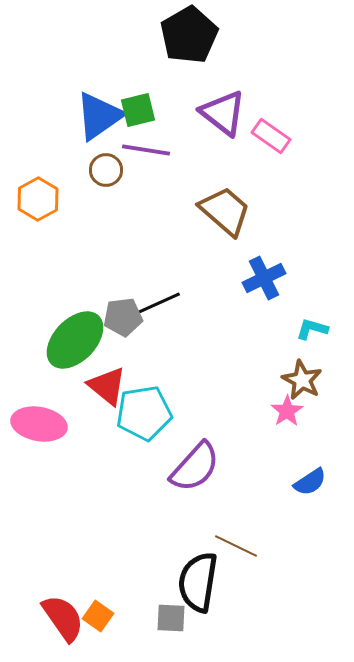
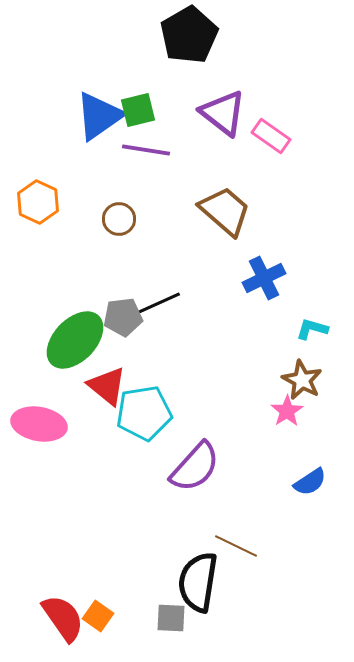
brown circle: moved 13 px right, 49 px down
orange hexagon: moved 3 px down; rotated 6 degrees counterclockwise
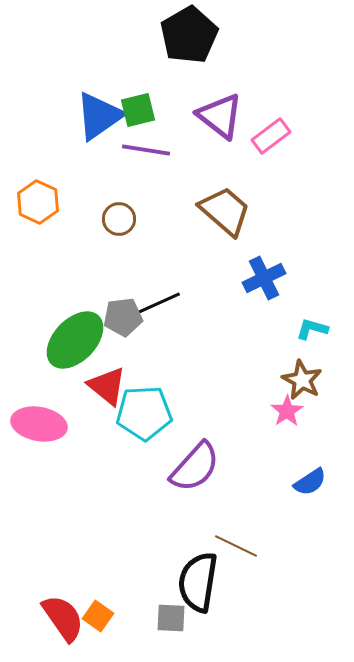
purple triangle: moved 3 px left, 3 px down
pink rectangle: rotated 72 degrees counterclockwise
cyan pentagon: rotated 6 degrees clockwise
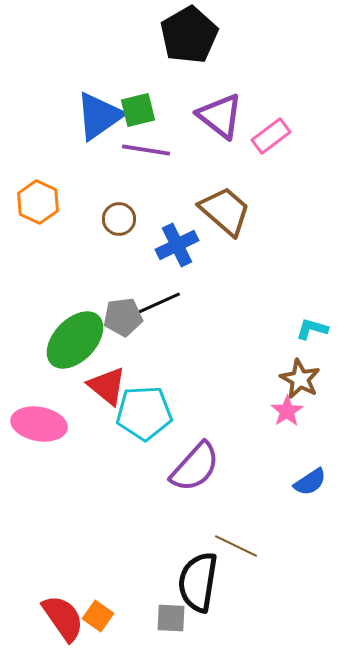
blue cross: moved 87 px left, 33 px up
brown star: moved 2 px left, 1 px up
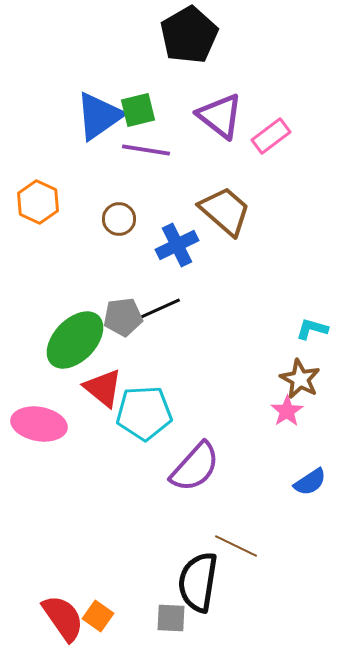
black line: moved 6 px down
red triangle: moved 4 px left, 2 px down
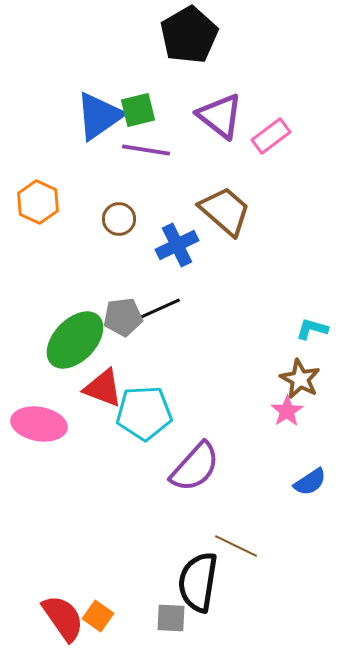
red triangle: rotated 18 degrees counterclockwise
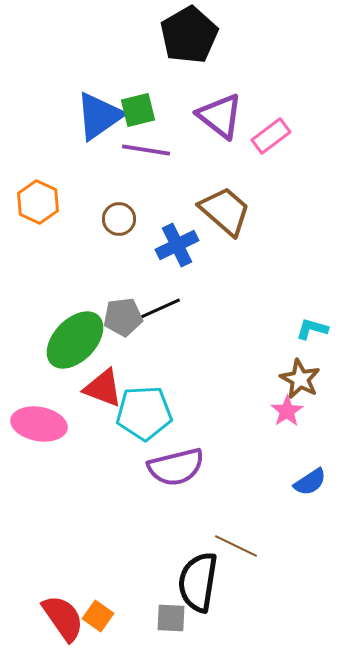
purple semicircle: moved 19 px left; rotated 34 degrees clockwise
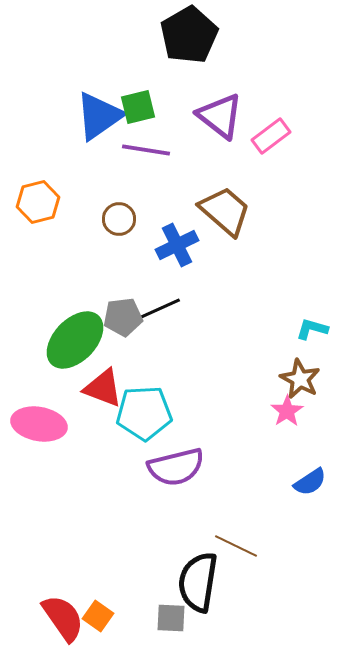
green square: moved 3 px up
orange hexagon: rotated 21 degrees clockwise
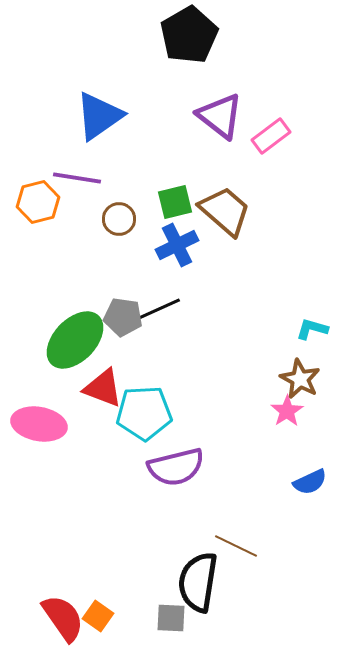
green square: moved 37 px right, 95 px down
purple line: moved 69 px left, 28 px down
gray pentagon: rotated 15 degrees clockwise
blue semicircle: rotated 8 degrees clockwise
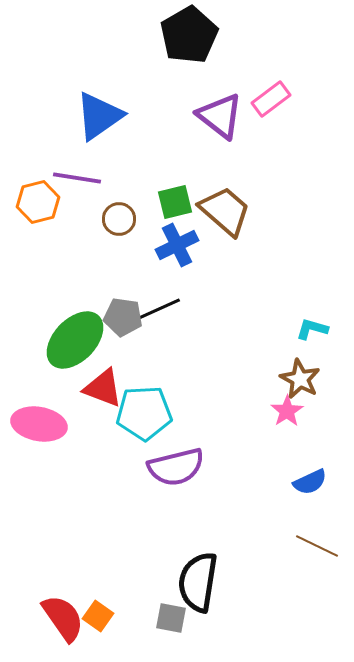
pink rectangle: moved 37 px up
brown line: moved 81 px right
gray square: rotated 8 degrees clockwise
